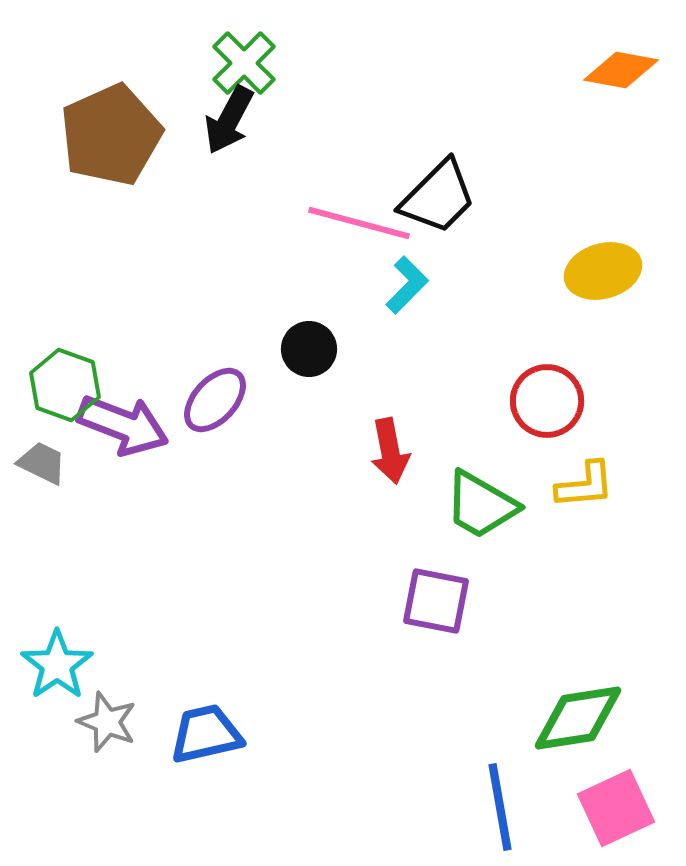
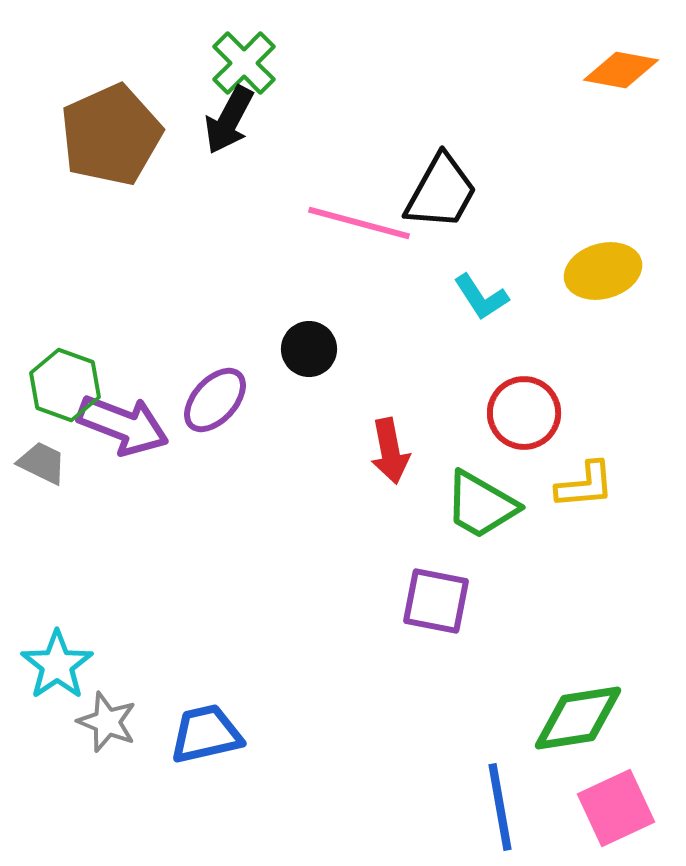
black trapezoid: moved 3 px right, 5 px up; rotated 16 degrees counterclockwise
cyan L-shape: moved 74 px right, 12 px down; rotated 102 degrees clockwise
red circle: moved 23 px left, 12 px down
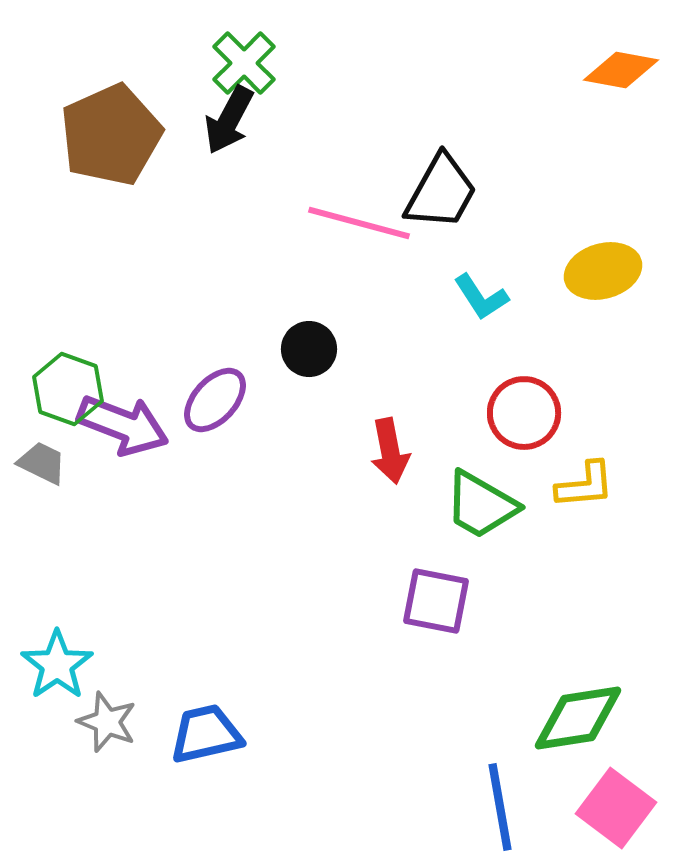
green hexagon: moved 3 px right, 4 px down
pink square: rotated 28 degrees counterclockwise
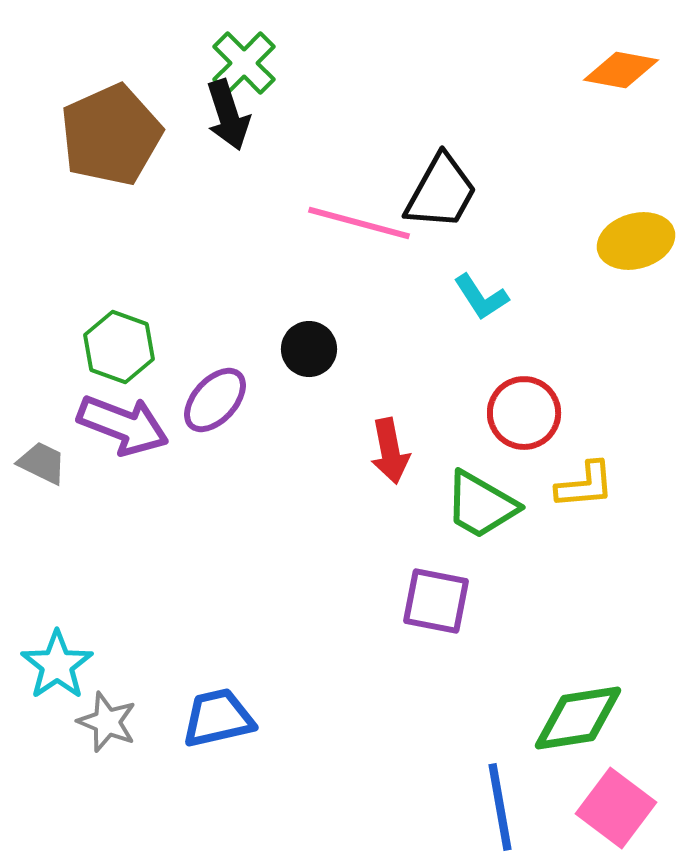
black arrow: moved 1 px left, 5 px up; rotated 46 degrees counterclockwise
yellow ellipse: moved 33 px right, 30 px up
green hexagon: moved 51 px right, 42 px up
blue trapezoid: moved 12 px right, 16 px up
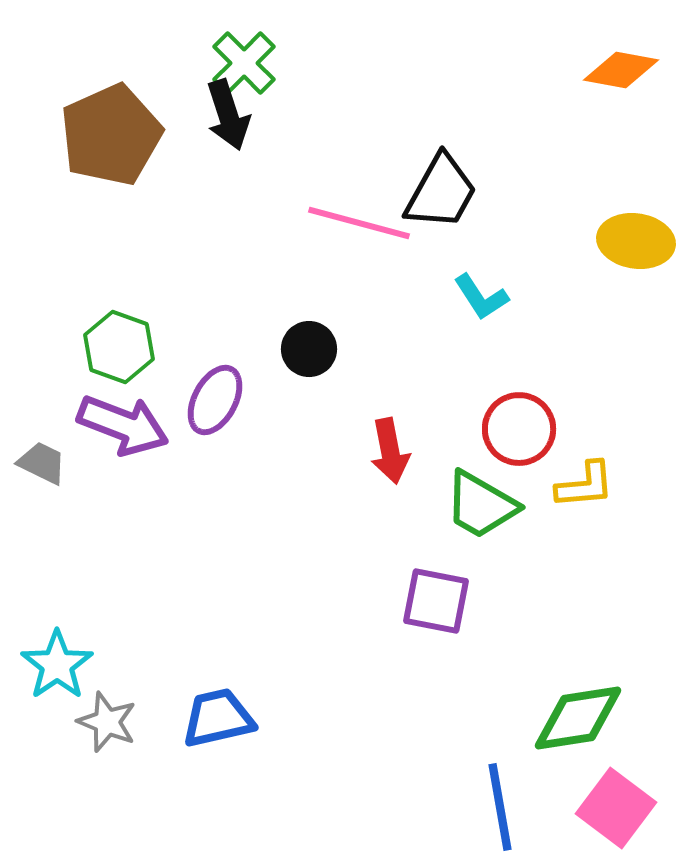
yellow ellipse: rotated 24 degrees clockwise
purple ellipse: rotated 14 degrees counterclockwise
red circle: moved 5 px left, 16 px down
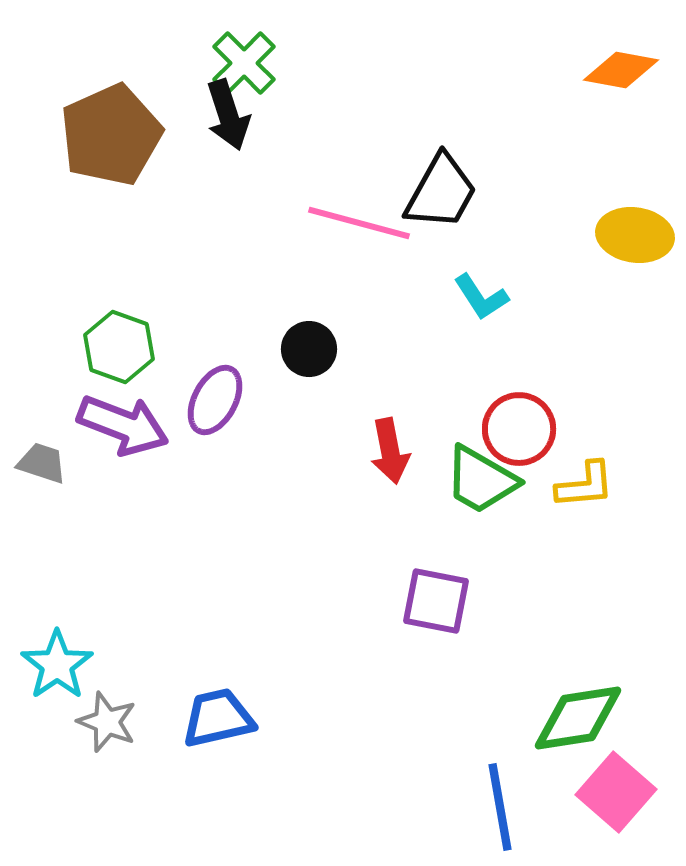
yellow ellipse: moved 1 px left, 6 px up
gray trapezoid: rotated 8 degrees counterclockwise
green trapezoid: moved 25 px up
pink square: moved 16 px up; rotated 4 degrees clockwise
